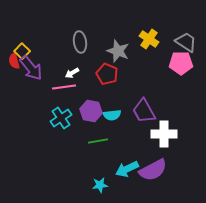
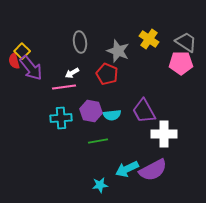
cyan cross: rotated 30 degrees clockwise
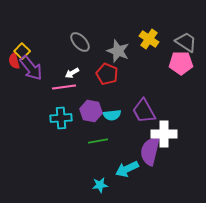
gray ellipse: rotated 35 degrees counterclockwise
purple semicircle: moved 3 px left, 19 px up; rotated 132 degrees clockwise
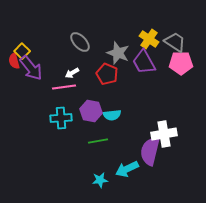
gray trapezoid: moved 11 px left
gray star: moved 2 px down
purple trapezoid: moved 49 px up
white cross: rotated 10 degrees counterclockwise
cyan star: moved 5 px up
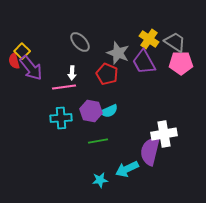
white arrow: rotated 56 degrees counterclockwise
cyan semicircle: moved 3 px left, 4 px up; rotated 18 degrees counterclockwise
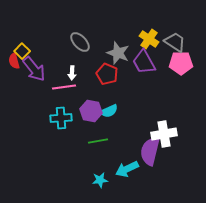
purple arrow: moved 3 px right, 1 px down
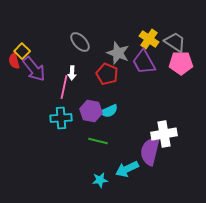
pink line: rotated 70 degrees counterclockwise
green line: rotated 24 degrees clockwise
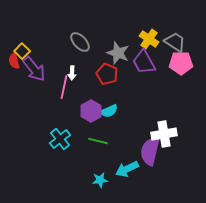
purple hexagon: rotated 20 degrees clockwise
cyan cross: moved 1 px left, 21 px down; rotated 35 degrees counterclockwise
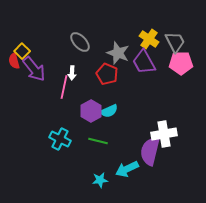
gray trapezoid: rotated 30 degrees clockwise
cyan cross: rotated 25 degrees counterclockwise
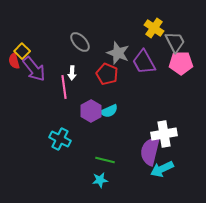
yellow cross: moved 5 px right, 11 px up
pink line: rotated 20 degrees counterclockwise
green line: moved 7 px right, 19 px down
cyan arrow: moved 35 px right
